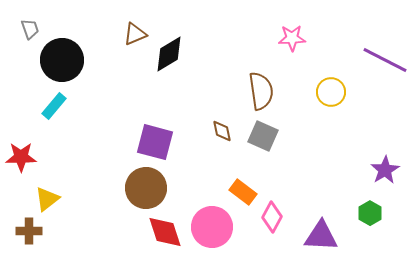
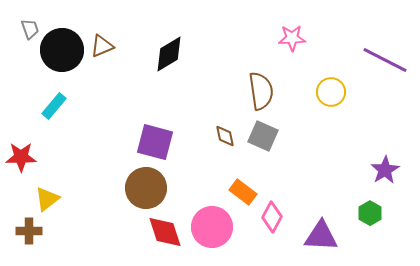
brown triangle: moved 33 px left, 12 px down
black circle: moved 10 px up
brown diamond: moved 3 px right, 5 px down
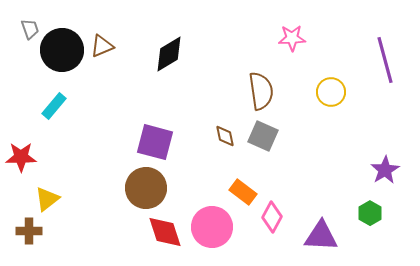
purple line: rotated 48 degrees clockwise
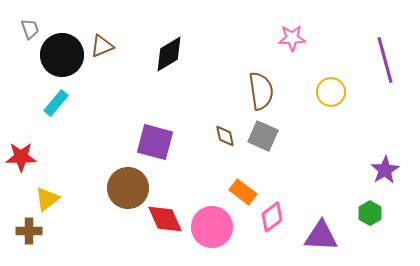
black circle: moved 5 px down
cyan rectangle: moved 2 px right, 3 px up
brown circle: moved 18 px left
pink diamond: rotated 24 degrees clockwise
red diamond: moved 13 px up; rotated 6 degrees counterclockwise
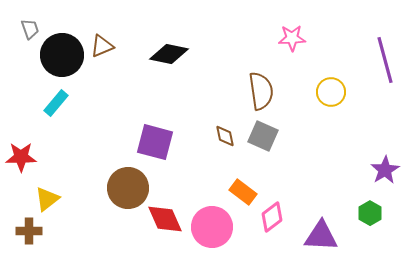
black diamond: rotated 42 degrees clockwise
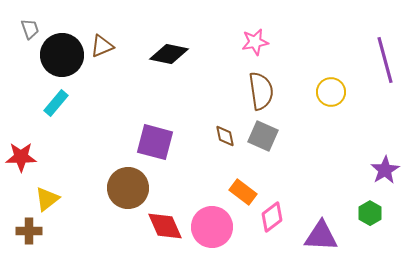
pink star: moved 37 px left, 4 px down; rotated 8 degrees counterclockwise
red diamond: moved 7 px down
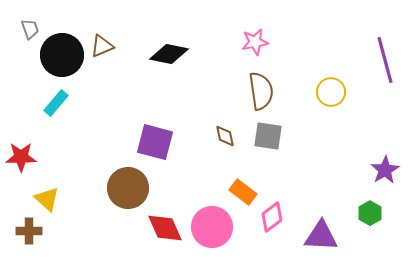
gray square: moved 5 px right; rotated 16 degrees counterclockwise
yellow triangle: rotated 40 degrees counterclockwise
red diamond: moved 2 px down
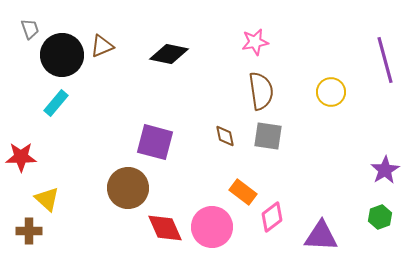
green hexagon: moved 10 px right, 4 px down; rotated 10 degrees clockwise
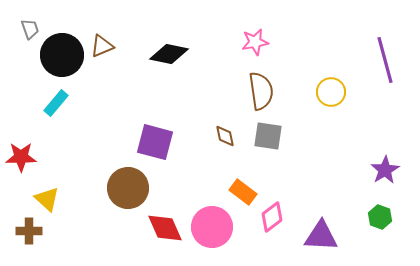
green hexagon: rotated 20 degrees counterclockwise
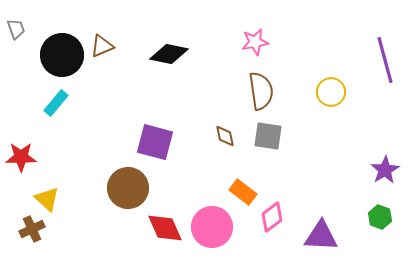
gray trapezoid: moved 14 px left
brown cross: moved 3 px right, 2 px up; rotated 25 degrees counterclockwise
